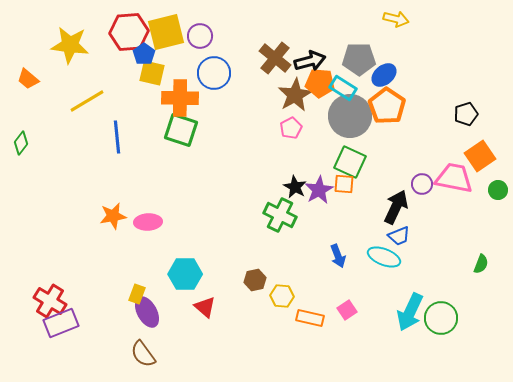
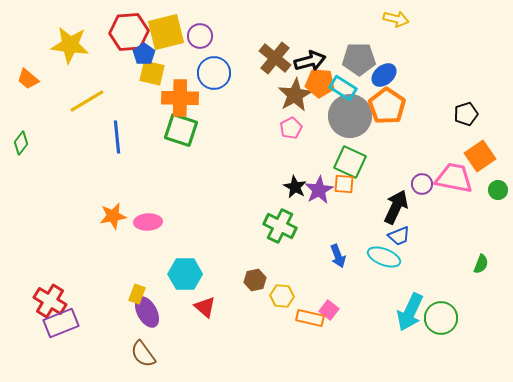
green cross at (280, 215): moved 11 px down
pink square at (347, 310): moved 18 px left; rotated 18 degrees counterclockwise
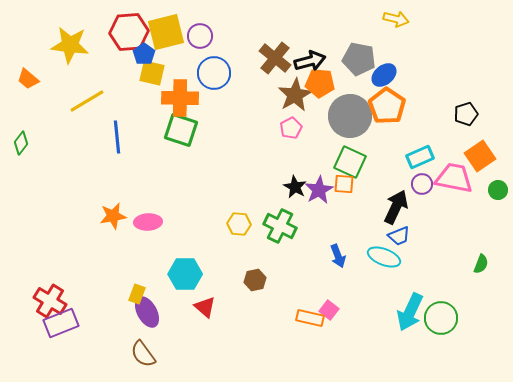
gray pentagon at (359, 59): rotated 12 degrees clockwise
cyan rectangle at (343, 88): moved 77 px right, 69 px down; rotated 56 degrees counterclockwise
yellow hexagon at (282, 296): moved 43 px left, 72 px up
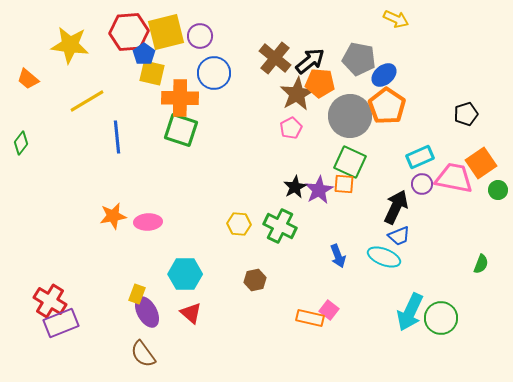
yellow arrow at (396, 19): rotated 10 degrees clockwise
black arrow at (310, 61): rotated 24 degrees counterclockwise
brown star at (295, 95): moved 2 px right, 1 px up
orange square at (480, 156): moved 1 px right, 7 px down
black star at (295, 187): rotated 15 degrees clockwise
red triangle at (205, 307): moved 14 px left, 6 px down
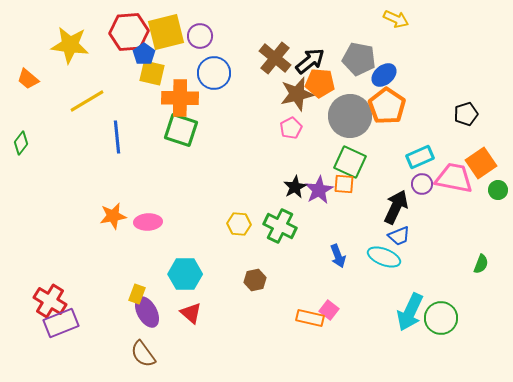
brown star at (297, 94): rotated 16 degrees clockwise
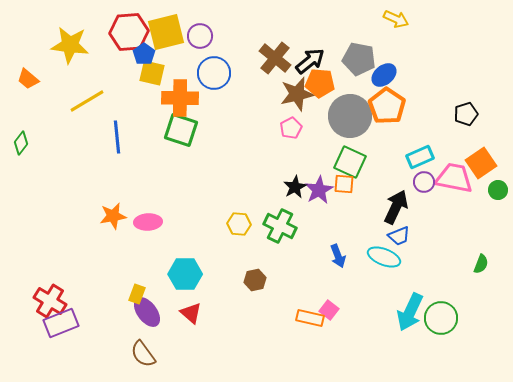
purple circle at (422, 184): moved 2 px right, 2 px up
purple ellipse at (147, 312): rotated 8 degrees counterclockwise
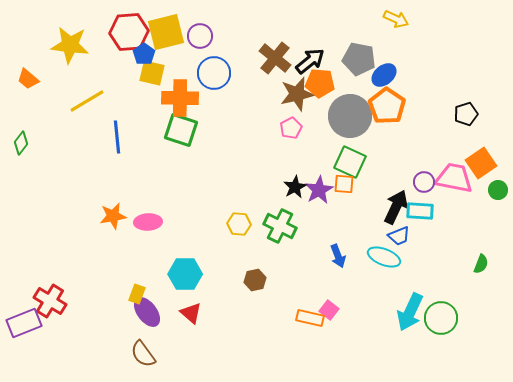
cyan rectangle at (420, 157): moved 54 px down; rotated 28 degrees clockwise
purple rectangle at (61, 323): moved 37 px left
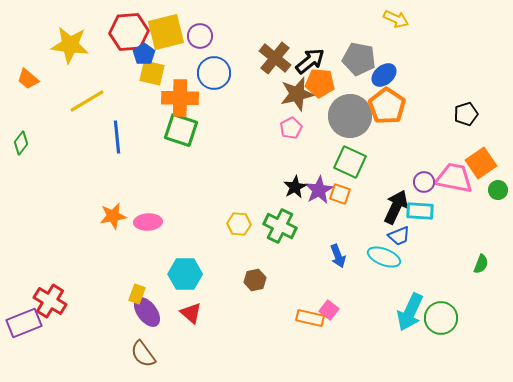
orange square at (344, 184): moved 4 px left, 10 px down; rotated 15 degrees clockwise
